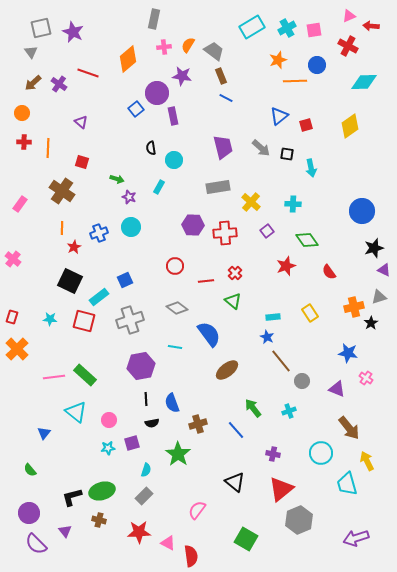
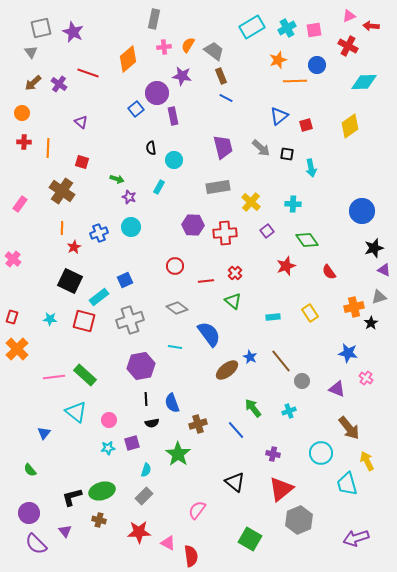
blue star at (267, 337): moved 17 px left, 20 px down
green square at (246, 539): moved 4 px right
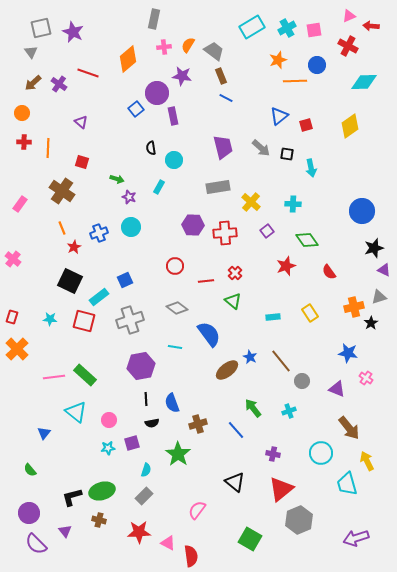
orange line at (62, 228): rotated 24 degrees counterclockwise
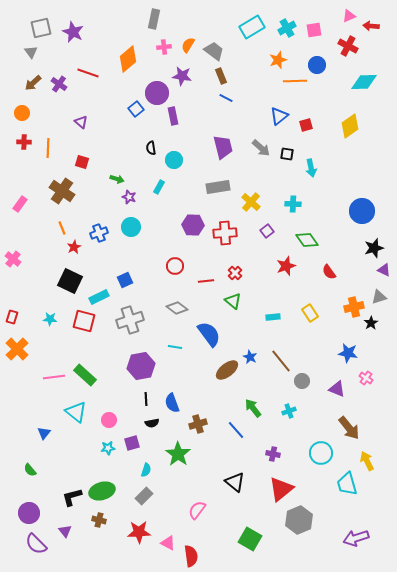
cyan rectangle at (99, 297): rotated 12 degrees clockwise
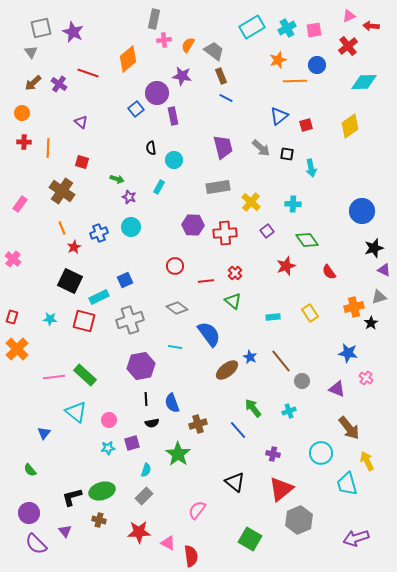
red cross at (348, 46): rotated 24 degrees clockwise
pink cross at (164, 47): moved 7 px up
blue line at (236, 430): moved 2 px right
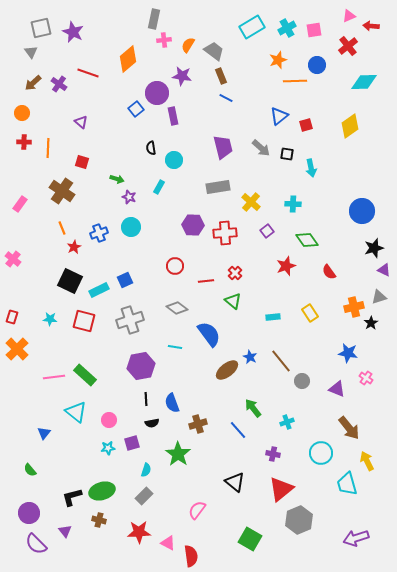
cyan rectangle at (99, 297): moved 7 px up
cyan cross at (289, 411): moved 2 px left, 11 px down
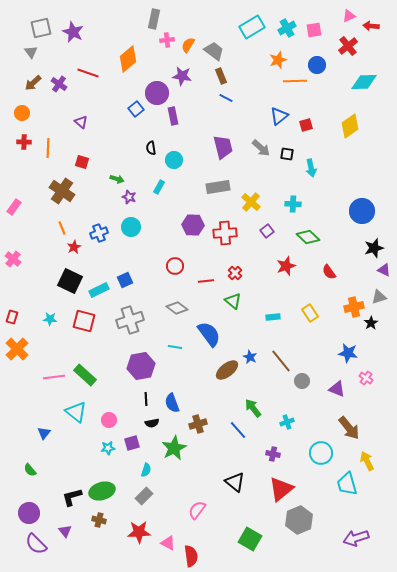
pink cross at (164, 40): moved 3 px right
pink rectangle at (20, 204): moved 6 px left, 3 px down
green diamond at (307, 240): moved 1 px right, 3 px up; rotated 10 degrees counterclockwise
green star at (178, 454): moved 4 px left, 6 px up; rotated 10 degrees clockwise
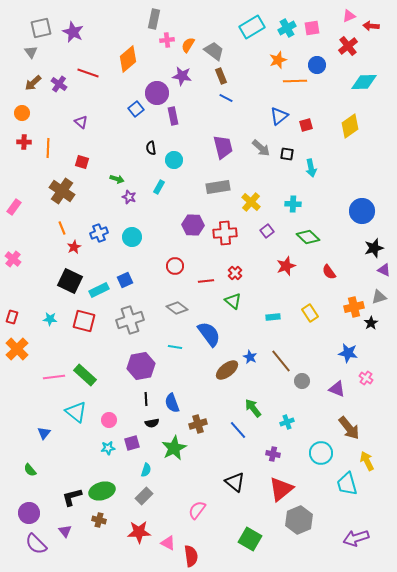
pink square at (314, 30): moved 2 px left, 2 px up
cyan circle at (131, 227): moved 1 px right, 10 px down
